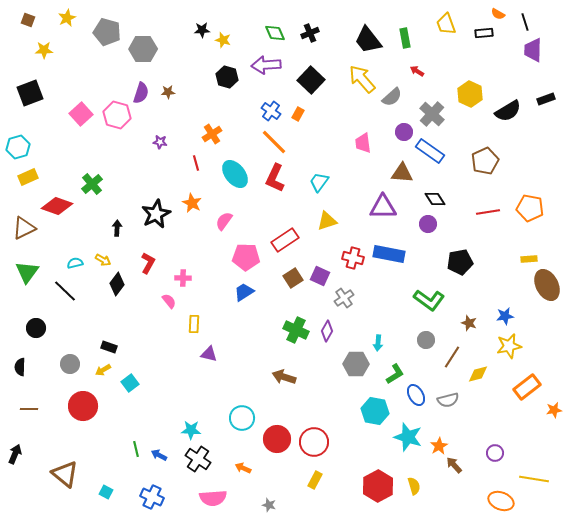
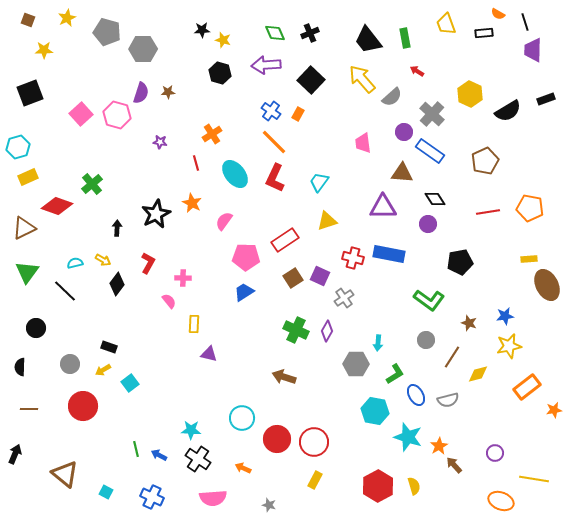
black hexagon at (227, 77): moved 7 px left, 4 px up
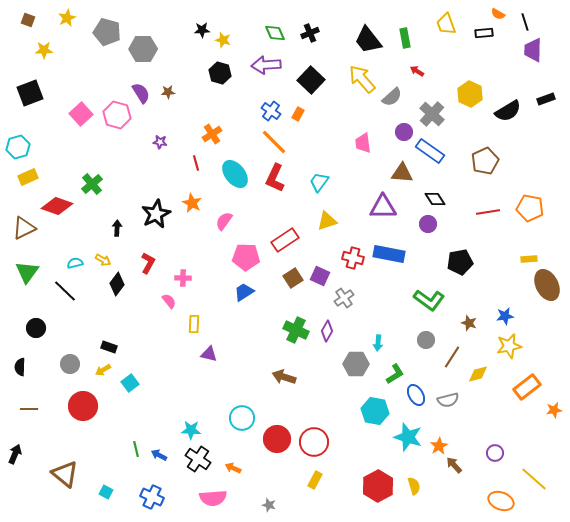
purple semicircle at (141, 93): rotated 50 degrees counterclockwise
orange arrow at (243, 468): moved 10 px left
yellow line at (534, 479): rotated 32 degrees clockwise
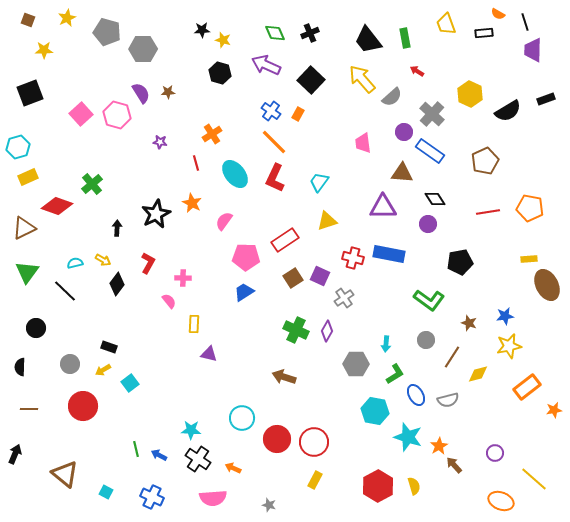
purple arrow at (266, 65): rotated 28 degrees clockwise
cyan arrow at (378, 343): moved 8 px right, 1 px down
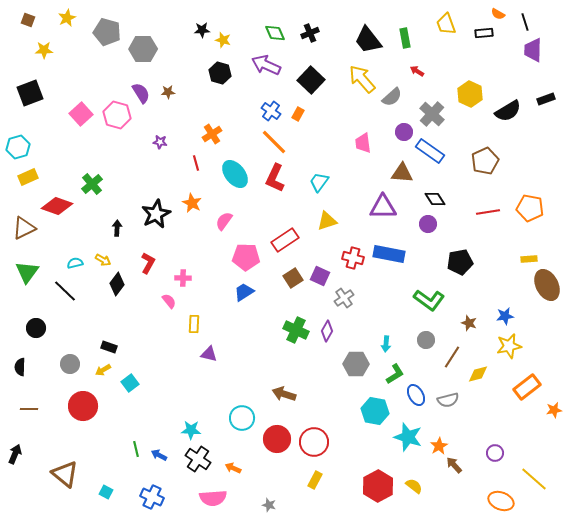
brown arrow at (284, 377): moved 17 px down
yellow semicircle at (414, 486): rotated 36 degrees counterclockwise
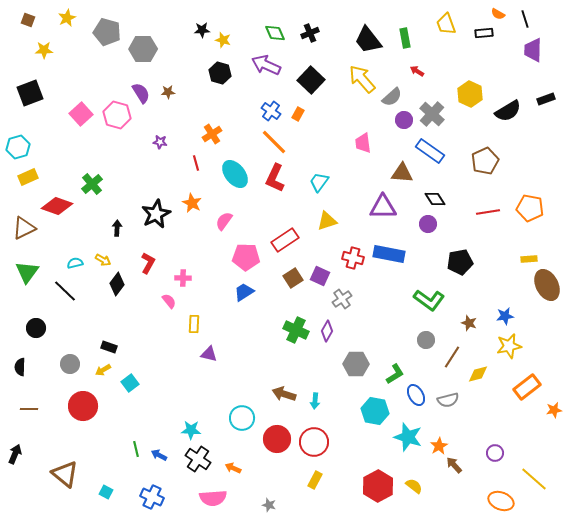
black line at (525, 22): moved 3 px up
purple circle at (404, 132): moved 12 px up
gray cross at (344, 298): moved 2 px left, 1 px down
cyan arrow at (386, 344): moved 71 px left, 57 px down
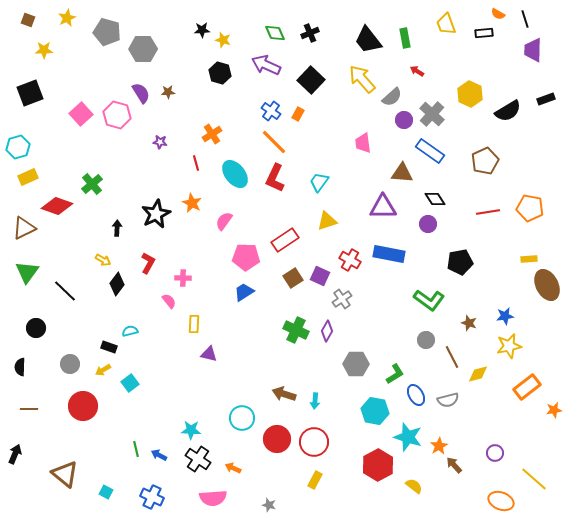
red cross at (353, 258): moved 3 px left, 2 px down; rotated 15 degrees clockwise
cyan semicircle at (75, 263): moved 55 px right, 68 px down
brown line at (452, 357): rotated 60 degrees counterclockwise
red hexagon at (378, 486): moved 21 px up
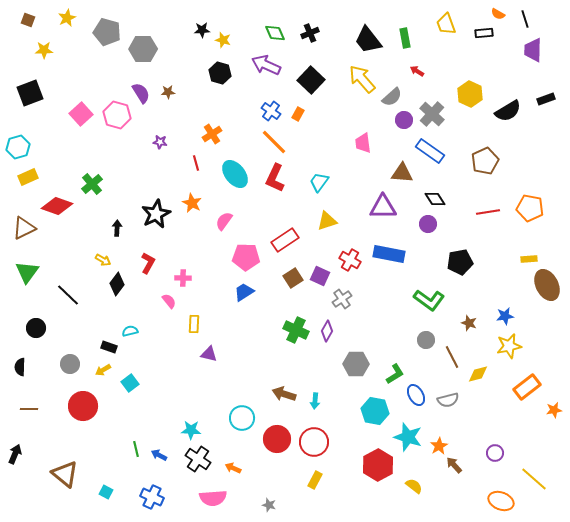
black line at (65, 291): moved 3 px right, 4 px down
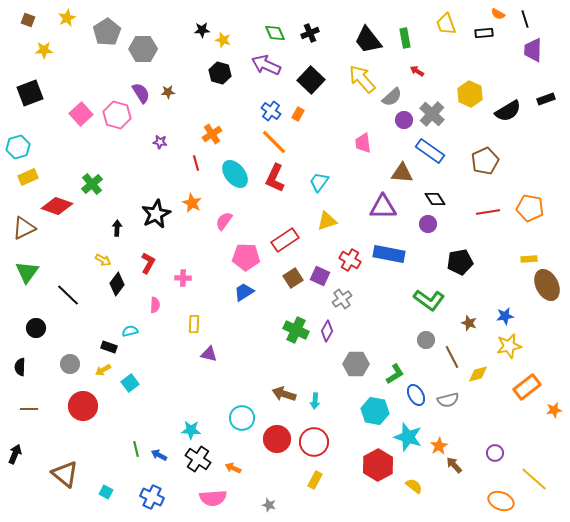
gray pentagon at (107, 32): rotated 24 degrees clockwise
pink semicircle at (169, 301): moved 14 px left, 4 px down; rotated 42 degrees clockwise
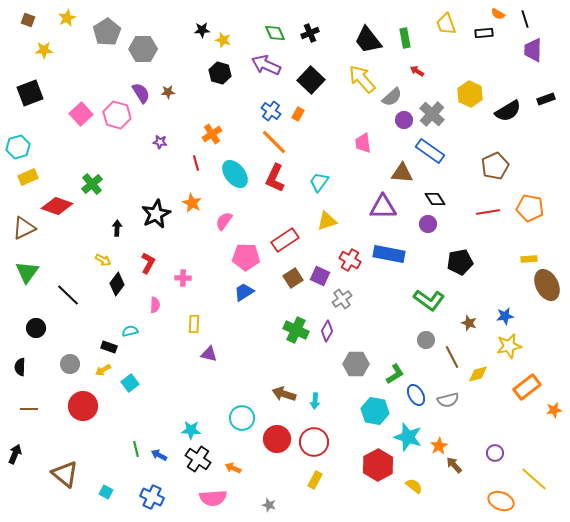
brown pentagon at (485, 161): moved 10 px right, 5 px down
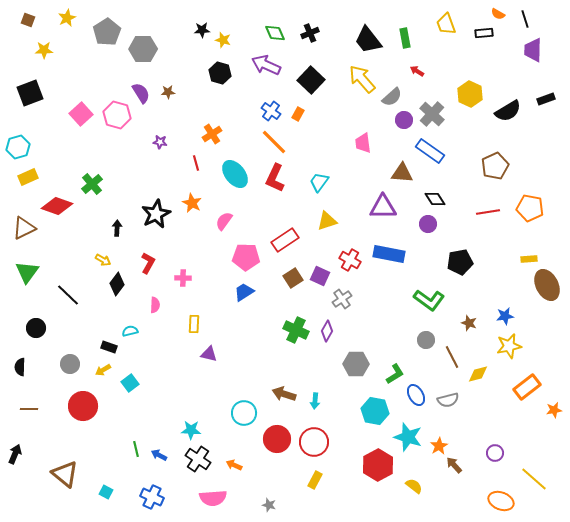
cyan circle at (242, 418): moved 2 px right, 5 px up
orange arrow at (233, 468): moved 1 px right, 3 px up
